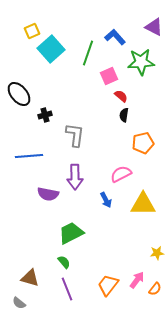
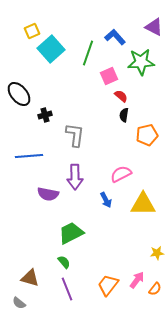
orange pentagon: moved 4 px right, 8 px up
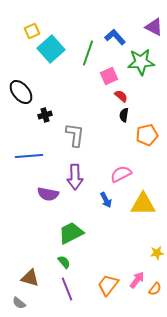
black ellipse: moved 2 px right, 2 px up
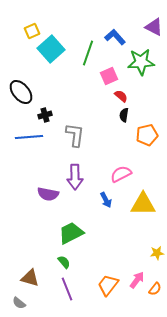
blue line: moved 19 px up
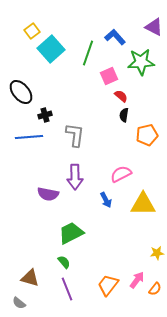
yellow square: rotated 14 degrees counterclockwise
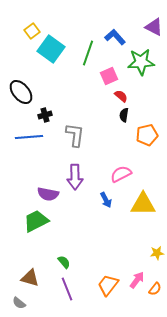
cyan square: rotated 12 degrees counterclockwise
green trapezoid: moved 35 px left, 12 px up
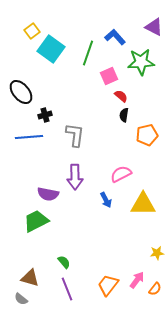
gray semicircle: moved 2 px right, 4 px up
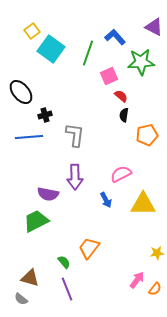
orange trapezoid: moved 19 px left, 37 px up
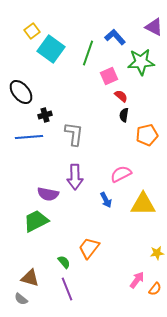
gray L-shape: moved 1 px left, 1 px up
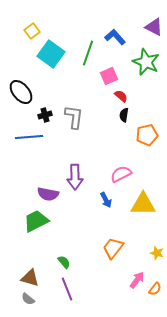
cyan square: moved 5 px down
green star: moved 5 px right; rotated 28 degrees clockwise
gray L-shape: moved 17 px up
orange trapezoid: moved 24 px right
yellow star: rotated 24 degrees clockwise
gray semicircle: moved 7 px right
